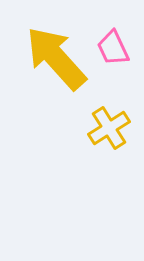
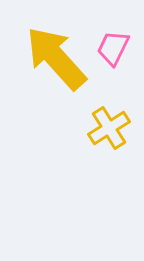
pink trapezoid: rotated 51 degrees clockwise
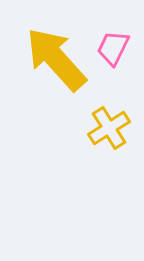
yellow arrow: moved 1 px down
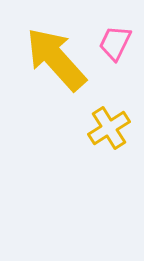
pink trapezoid: moved 2 px right, 5 px up
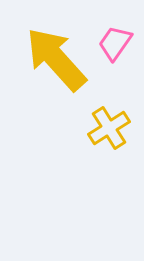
pink trapezoid: rotated 9 degrees clockwise
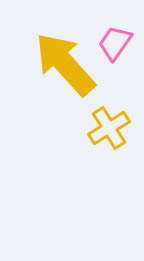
yellow arrow: moved 9 px right, 5 px down
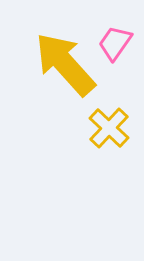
yellow cross: rotated 15 degrees counterclockwise
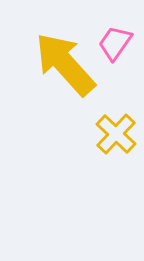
yellow cross: moved 7 px right, 6 px down
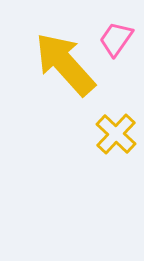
pink trapezoid: moved 1 px right, 4 px up
